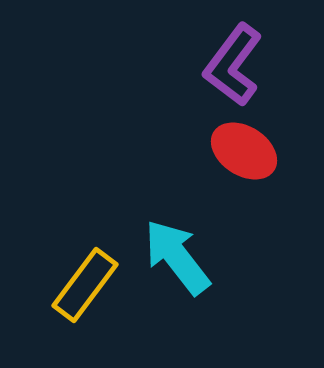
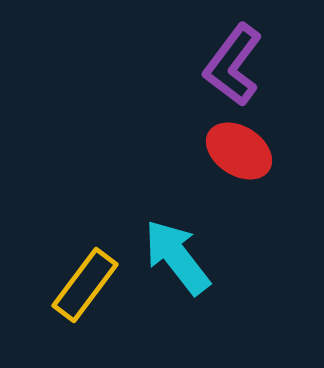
red ellipse: moved 5 px left
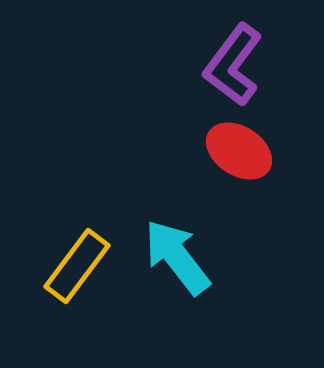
yellow rectangle: moved 8 px left, 19 px up
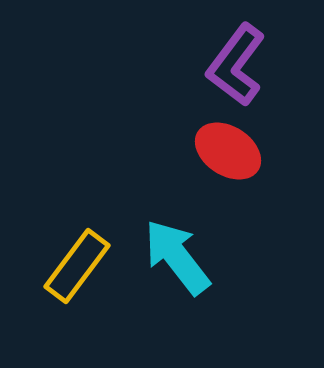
purple L-shape: moved 3 px right
red ellipse: moved 11 px left
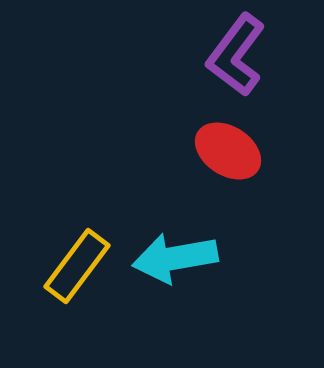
purple L-shape: moved 10 px up
cyan arrow: moved 2 px left, 1 px down; rotated 62 degrees counterclockwise
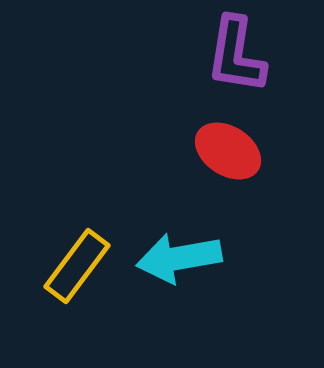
purple L-shape: rotated 28 degrees counterclockwise
cyan arrow: moved 4 px right
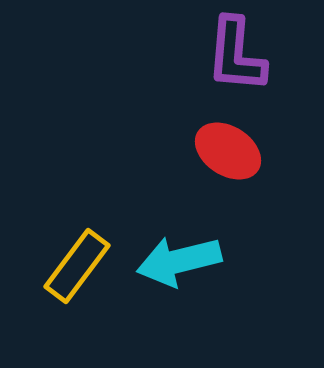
purple L-shape: rotated 4 degrees counterclockwise
cyan arrow: moved 3 px down; rotated 4 degrees counterclockwise
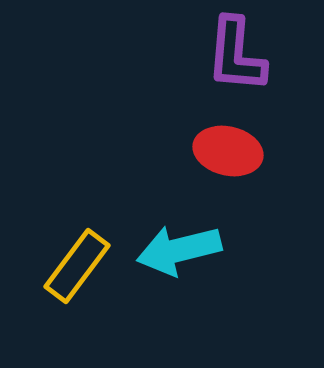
red ellipse: rotated 20 degrees counterclockwise
cyan arrow: moved 11 px up
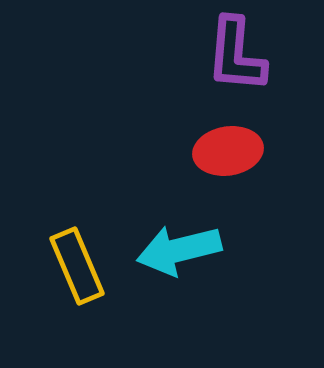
red ellipse: rotated 22 degrees counterclockwise
yellow rectangle: rotated 60 degrees counterclockwise
